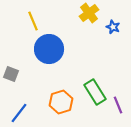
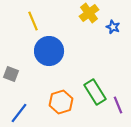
blue circle: moved 2 px down
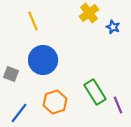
blue circle: moved 6 px left, 9 px down
orange hexagon: moved 6 px left
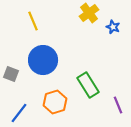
green rectangle: moved 7 px left, 7 px up
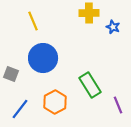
yellow cross: rotated 36 degrees clockwise
blue circle: moved 2 px up
green rectangle: moved 2 px right
orange hexagon: rotated 10 degrees counterclockwise
blue line: moved 1 px right, 4 px up
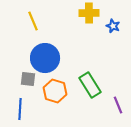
blue star: moved 1 px up
blue circle: moved 2 px right
gray square: moved 17 px right, 5 px down; rotated 14 degrees counterclockwise
orange hexagon: moved 11 px up; rotated 15 degrees counterclockwise
blue line: rotated 35 degrees counterclockwise
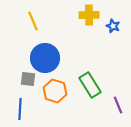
yellow cross: moved 2 px down
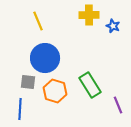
yellow line: moved 5 px right
gray square: moved 3 px down
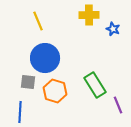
blue star: moved 3 px down
green rectangle: moved 5 px right
blue line: moved 3 px down
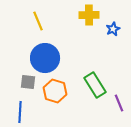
blue star: rotated 24 degrees clockwise
purple line: moved 1 px right, 2 px up
